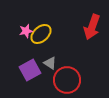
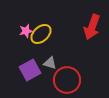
gray triangle: rotated 16 degrees counterclockwise
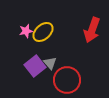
red arrow: moved 3 px down
yellow ellipse: moved 2 px right, 2 px up
gray triangle: rotated 32 degrees clockwise
purple square: moved 5 px right, 4 px up; rotated 10 degrees counterclockwise
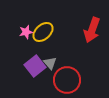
pink star: moved 1 px down
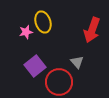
yellow ellipse: moved 10 px up; rotated 65 degrees counterclockwise
gray triangle: moved 27 px right, 1 px up
red circle: moved 8 px left, 2 px down
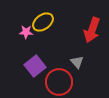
yellow ellipse: rotated 70 degrees clockwise
pink star: rotated 16 degrees clockwise
